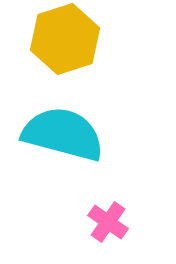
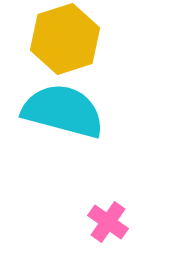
cyan semicircle: moved 23 px up
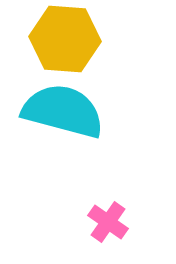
yellow hexagon: rotated 22 degrees clockwise
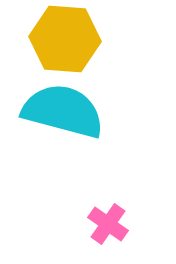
pink cross: moved 2 px down
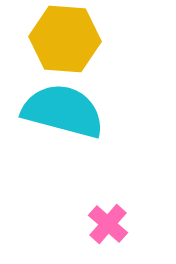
pink cross: rotated 6 degrees clockwise
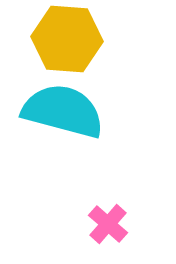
yellow hexagon: moved 2 px right
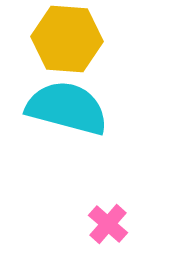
cyan semicircle: moved 4 px right, 3 px up
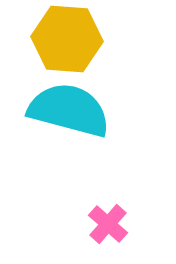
cyan semicircle: moved 2 px right, 2 px down
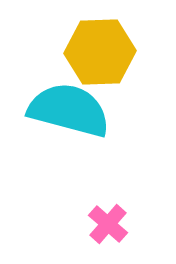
yellow hexagon: moved 33 px right, 13 px down; rotated 6 degrees counterclockwise
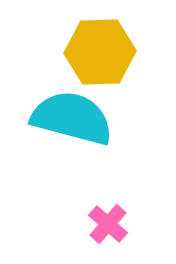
cyan semicircle: moved 3 px right, 8 px down
